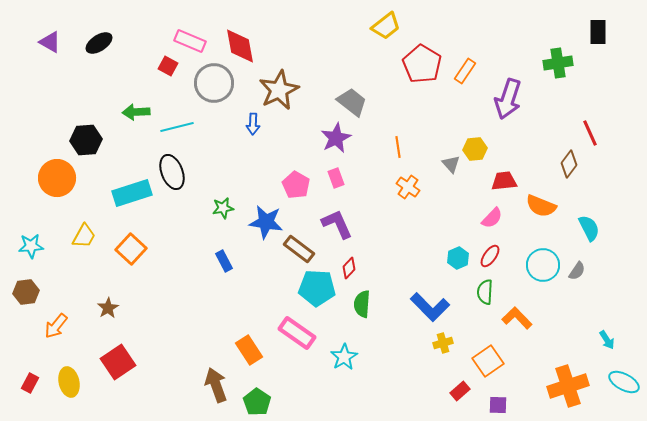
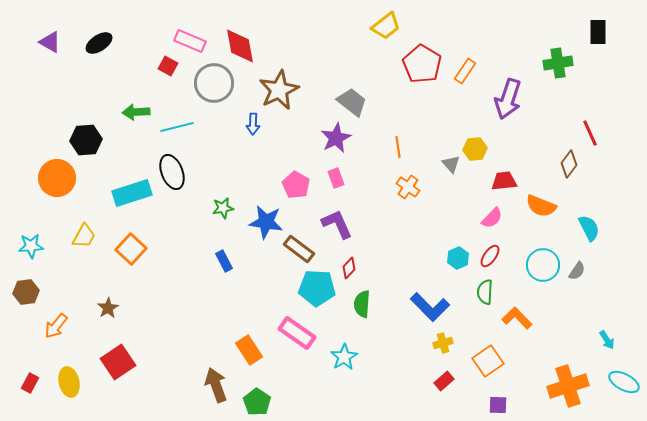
red rectangle at (460, 391): moved 16 px left, 10 px up
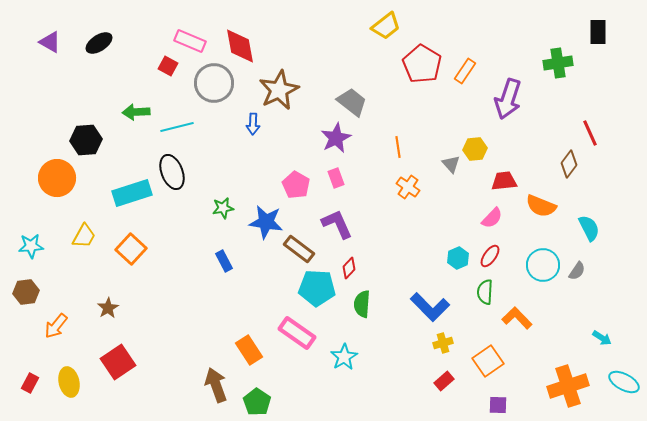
cyan arrow at (607, 340): moved 5 px left, 2 px up; rotated 24 degrees counterclockwise
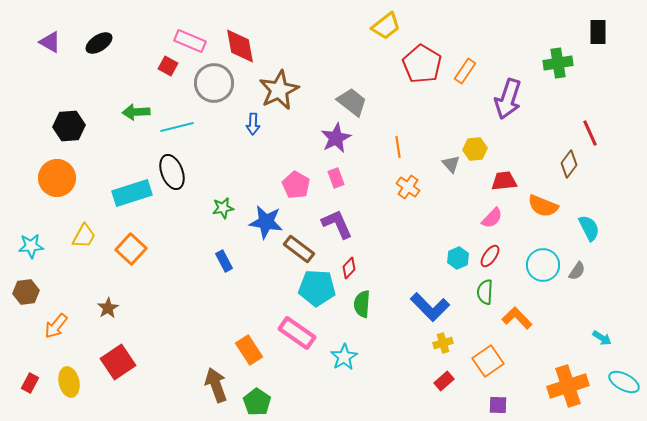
black hexagon at (86, 140): moved 17 px left, 14 px up
orange semicircle at (541, 206): moved 2 px right
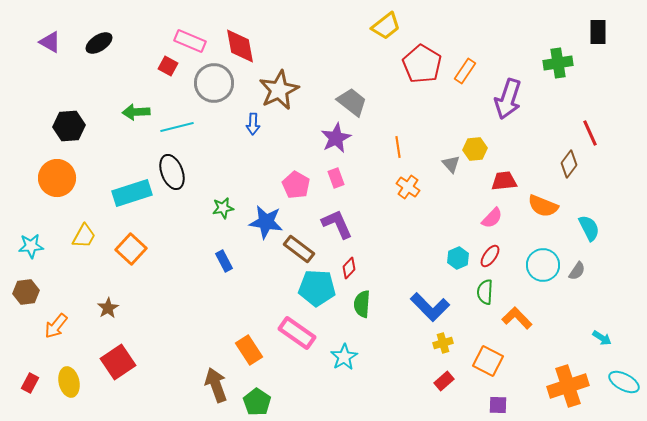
orange square at (488, 361): rotated 28 degrees counterclockwise
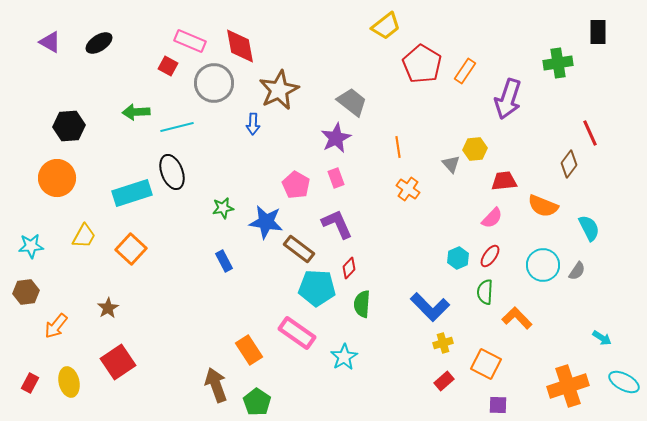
orange cross at (408, 187): moved 2 px down
orange square at (488, 361): moved 2 px left, 3 px down
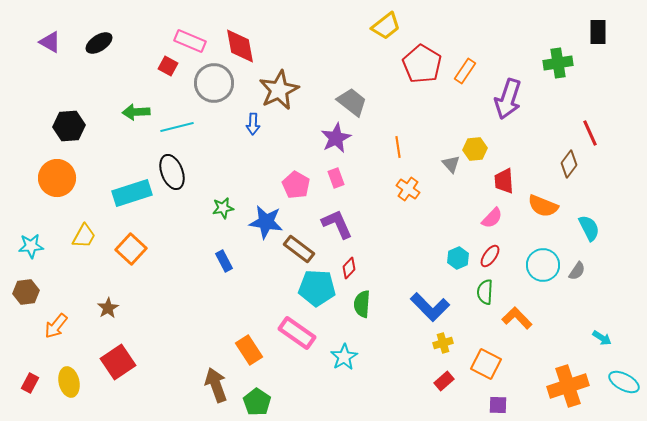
red trapezoid at (504, 181): rotated 88 degrees counterclockwise
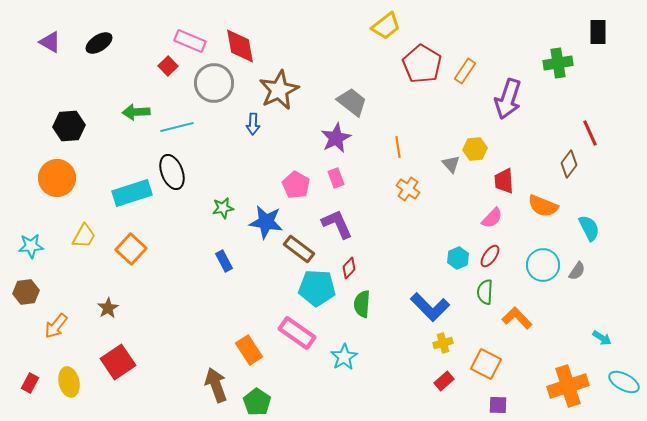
red square at (168, 66): rotated 18 degrees clockwise
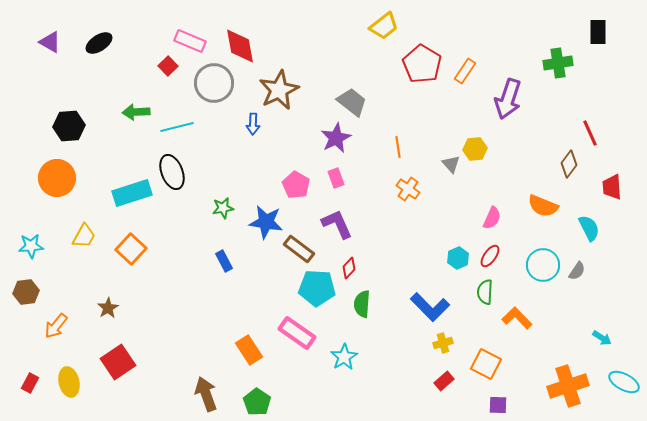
yellow trapezoid at (386, 26): moved 2 px left
red trapezoid at (504, 181): moved 108 px right, 6 px down
pink semicircle at (492, 218): rotated 20 degrees counterclockwise
brown arrow at (216, 385): moved 10 px left, 9 px down
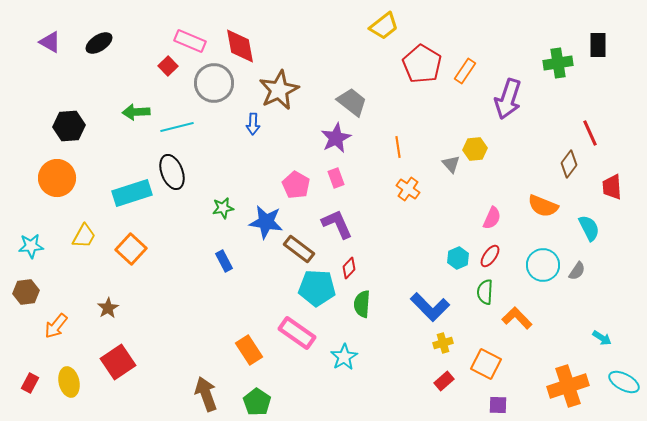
black rectangle at (598, 32): moved 13 px down
